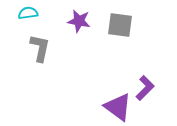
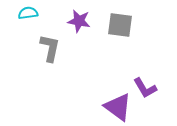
gray L-shape: moved 10 px right
purple L-shape: rotated 105 degrees clockwise
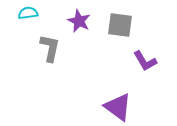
purple star: rotated 15 degrees clockwise
purple L-shape: moved 27 px up
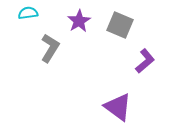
purple star: rotated 15 degrees clockwise
gray square: rotated 16 degrees clockwise
gray L-shape: rotated 20 degrees clockwise
purple L-shape: rotated 100 degrees counterclockwise
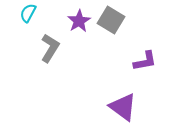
cyan semicircle: rotated 54 degrees counterclockwise
gray square: moved 9 px left, 5 px up; rotated 8 degrees clockwise
purple L-shape: rotated 30 degrees clockwise
purple triangle: moved 5 px right
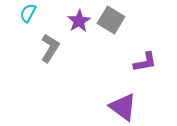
purple L-shape: moved 1 px down
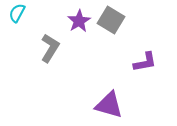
cyan semicircle: moved 11 px left
purple triangle: moved 14 px left, 2 px up; rotated 20 degrees counterclockwise
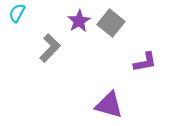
gray square: moved 3 px down; rotated 8 degrees clockwise
gray L-shape: rotated 12 degrees clockwise
